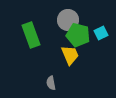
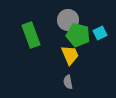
cyan square: moved 1 px left
gray semicircle: moved 17 px right, 1 px up
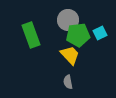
green pentagon: rotated 20 degrees counterclockwise
yellow trapezoid: rotated 20 degrees counterclockwise
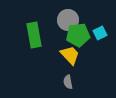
green rectangle: moved 3 px right; rotated 10 degrees clockwise
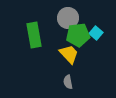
gray circle: moved 2 px up
cyan square: moved 4 px left; rotated 24 degrees counterclockwise
yellow trapezoid: moved 1 px left, 1 px up
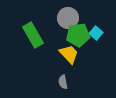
green rectangle: moved 1 px left; rotated 20 degrees counterclockwise
gray semicircle: moved 5 px left
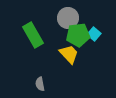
cyan square: moved 2 px left, 1 px down
gray semicircle: moved 23 px left, 2 px down
